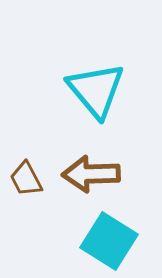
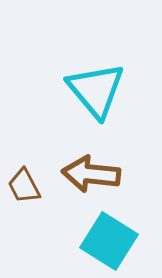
brown arrow: rotated 8 degrees clockwise
brown trapezoid: moved 2 px left, 7 px down
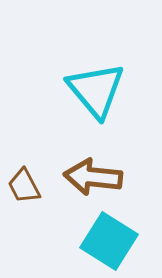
brown arrow: moved 2 px right, 3 px down
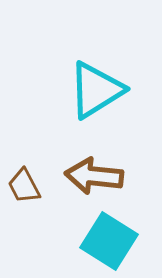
cyan triangle: rotated 38 degrees clockwise
brown arrow: moved 1 px right, 1 px up
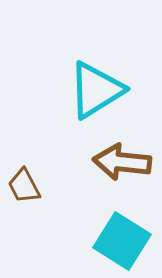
brown arrow: moved 28 px right, 14 px up
cyan square: moved 13 px right
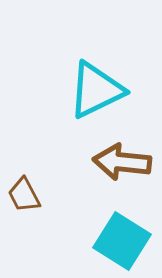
cyan triangle: rotated 6 degrees clockwise
brown trapezoid: moved 9 px down
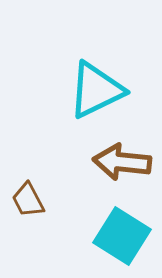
brown trapezoid: moved 4 px right, 5 px down
cyan square: moved 5 px up
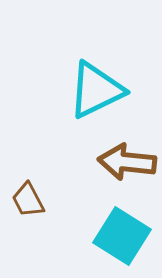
brown arrow: moved 5 px right
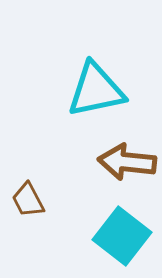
cyan triangle: rotated 14 degrees clockwise
cyan square: rotated 6 degrees clockwise
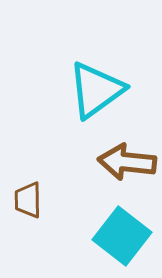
cyan triangle: rotated 24 degrees counterclockwise
brown trapezoid: rotated 27 degrees clockwise
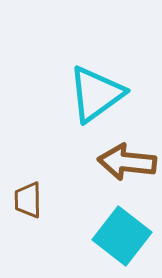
cyan triangle: moved 4 px down
